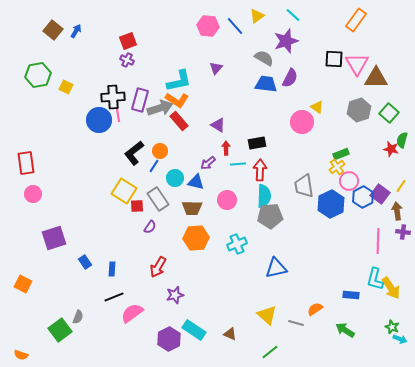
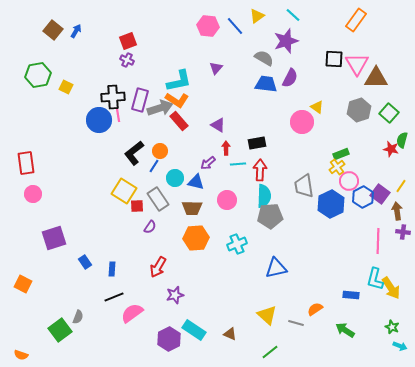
cyan arrow at (400, 339): moved 7 px down
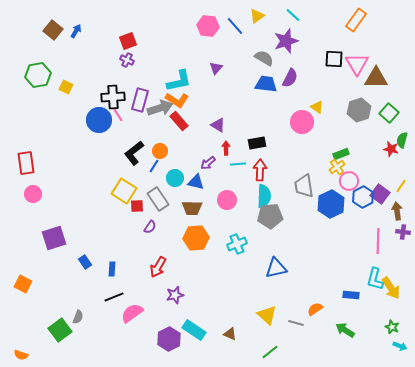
pink line at (118, 115): rotated 24 degrees counterclockwise
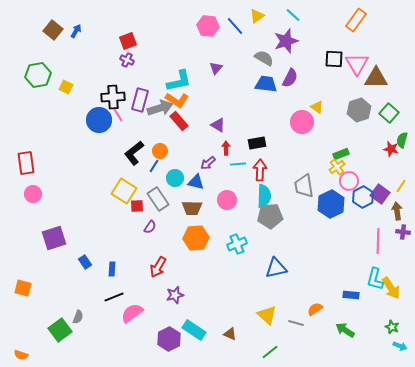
orange square at (23, 284): moved 4 px down; rotated 12 degrees counterclockwise
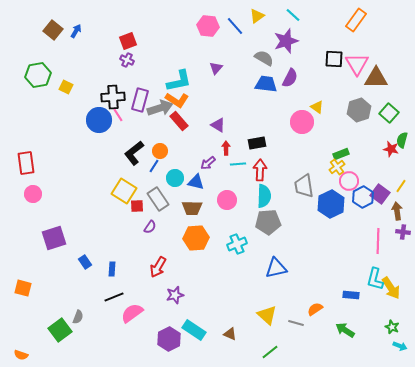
gray pentagon at (270, 216): moved 2 px left, 6 px down
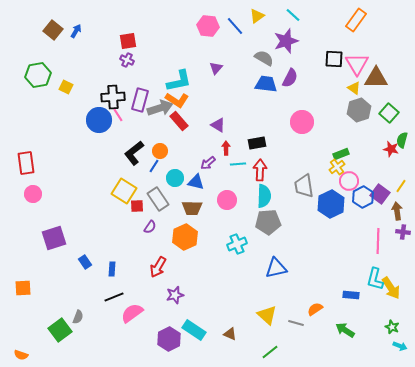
red square at (128, 41): rotated 12 degrees clockwise
yellow triangle at (317, 107): moved 37 px right, 19 px up
orange hexagon at (196, 238): moved 11 px left, 1 px up; rotated 20 degrees counterclockwise
orange square at (23, 288): rotated 18 degrees counterclockwise
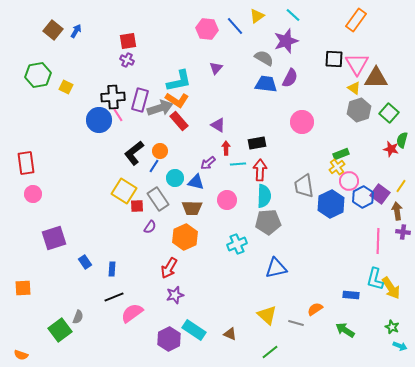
pink hexagon at (208, 26): moved 1 px left, 3 px down
red arrow at (158, 267): moved 11 px right, 1 px down
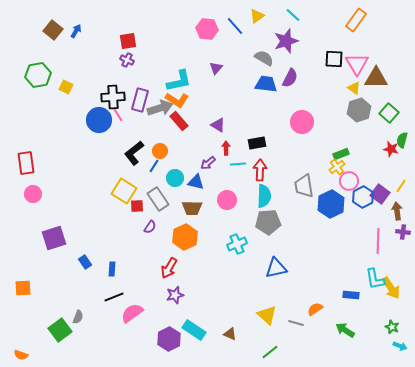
cyan L-shape at (375, 279): rotated 25 degrees counterclockwise
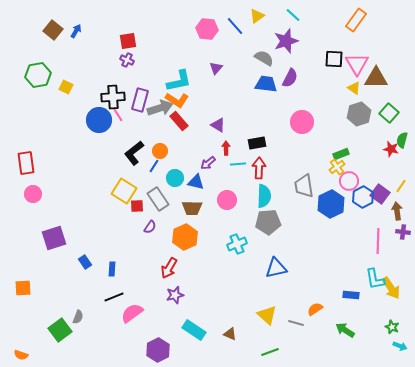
gray hexagon at (359, 110): moved 4 px down
red arrow at (260, 170): moved 1 px left, 2 px up
purple hexagon at (169, 339): moved 11 px left, 11 px down
green line at (270, 352): rotated 18 degrees clockwise
